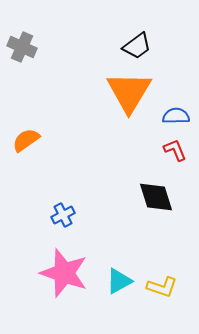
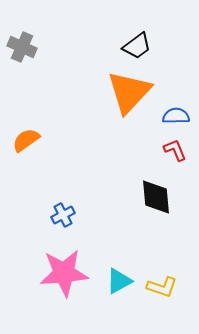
orange triangle: rotated 12 degrees clockwise
black diamond: rotated 12 degrees clockwise
pink star: rotated 24 degrees counterclockwise
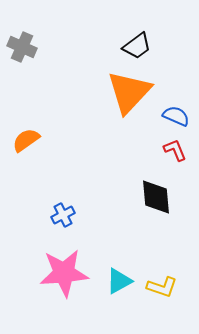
blue semicircle: rotated 24 degrees clockwise
